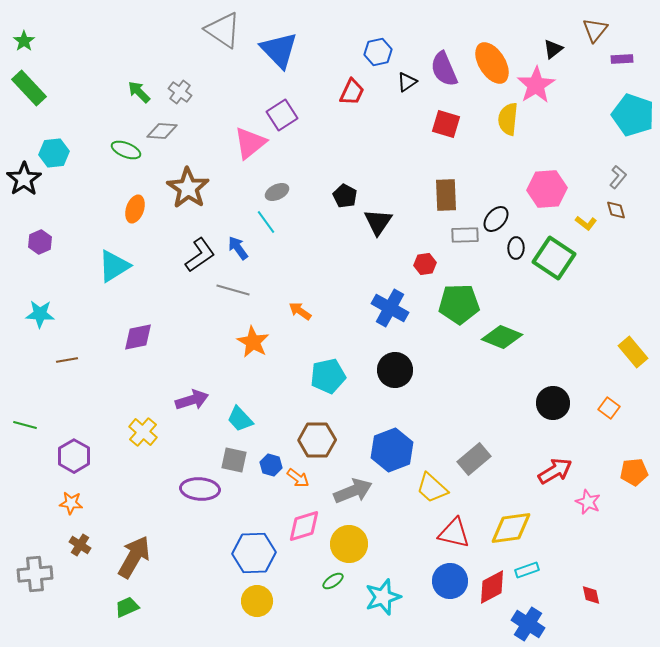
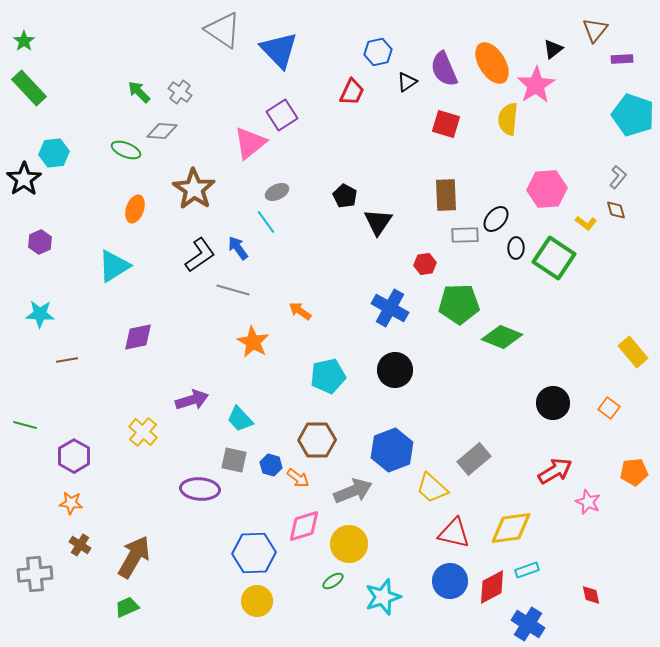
brown star at (188, 188): moved 6 px right, 1 px down
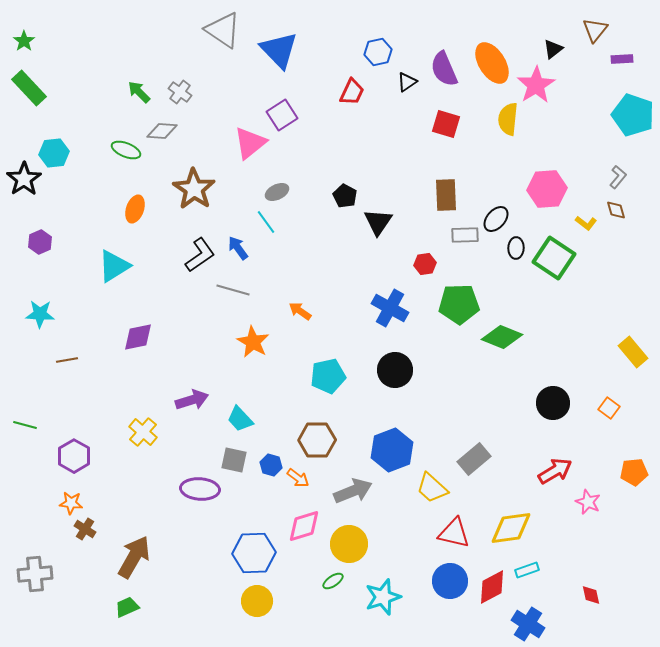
brown cross at (80, 545): moved 5 px right, 16 px up
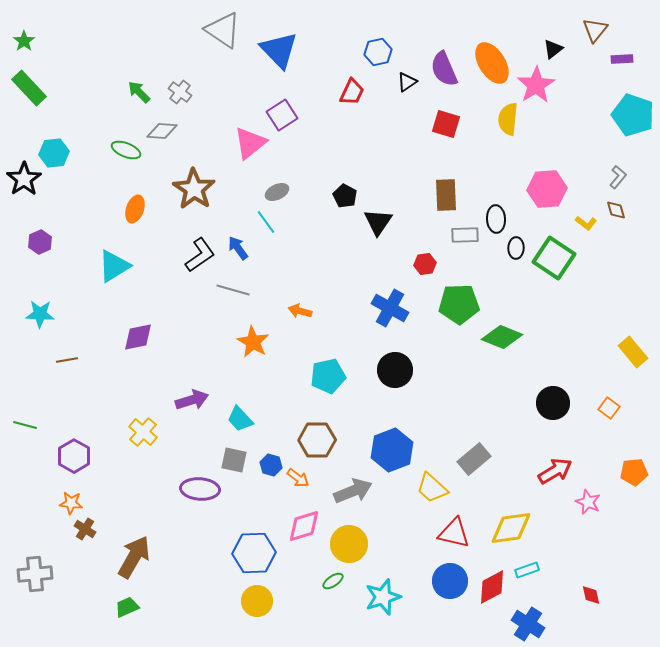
black ellipse at (496, 219): rotated 44 degrees counterclockwise
orange arrow at (300, 311): rotated 20 degrees counterclockwise
